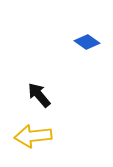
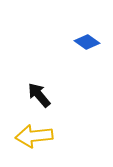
yellow arrow: moved 1 px right
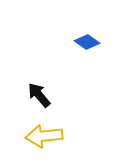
yellow arrow: moved 10 px right
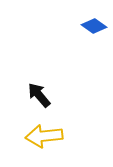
blue diamond: moved 7 px right, 16 px up
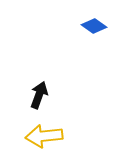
black arrow: rotated 60 degrees clockwise
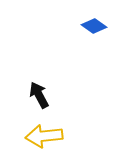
black arrow: rotated 48 degrees counterclockwise
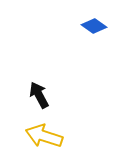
yellow arrow: rotated 24 degrees clockwise
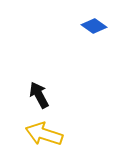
yellow arrow: moved 2 px up
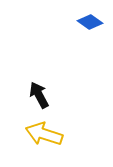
blue diamond: moved 4 px left, 4 px up
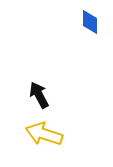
blue diamond: rotated 55 degrees clockwise
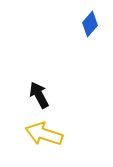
blue diamond: moved 2 px down; rotated 40 degrees clockwise
